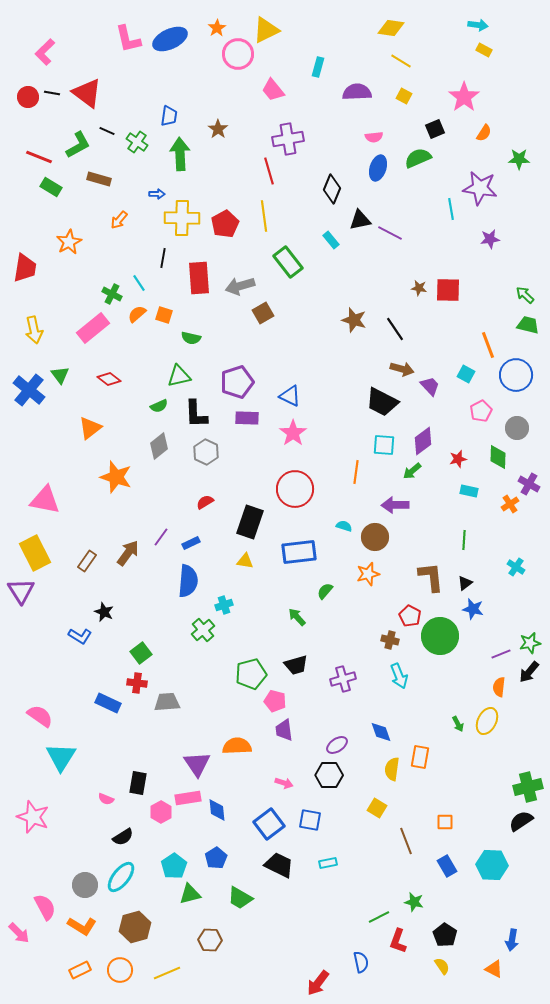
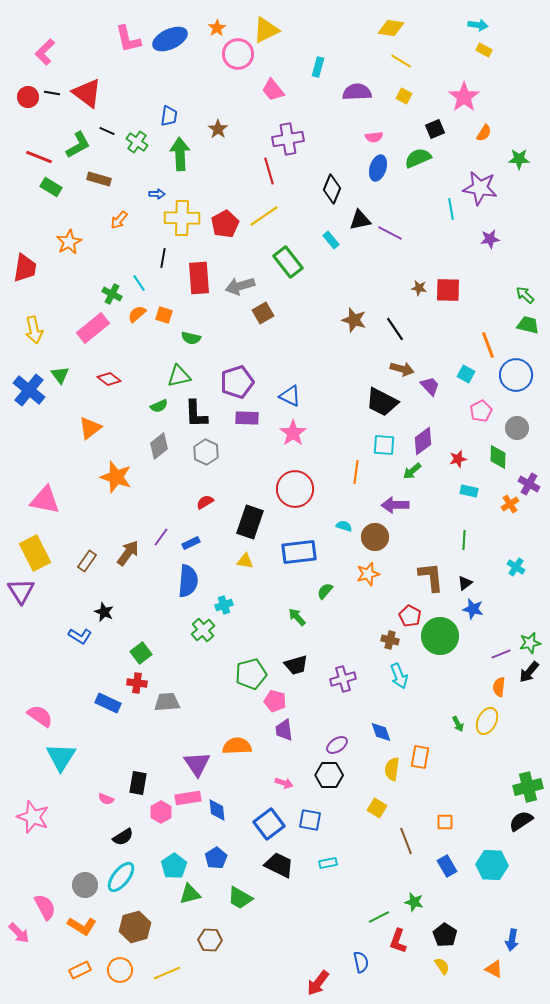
yellow line at (264, 216): rotated 64 degrees clockwise
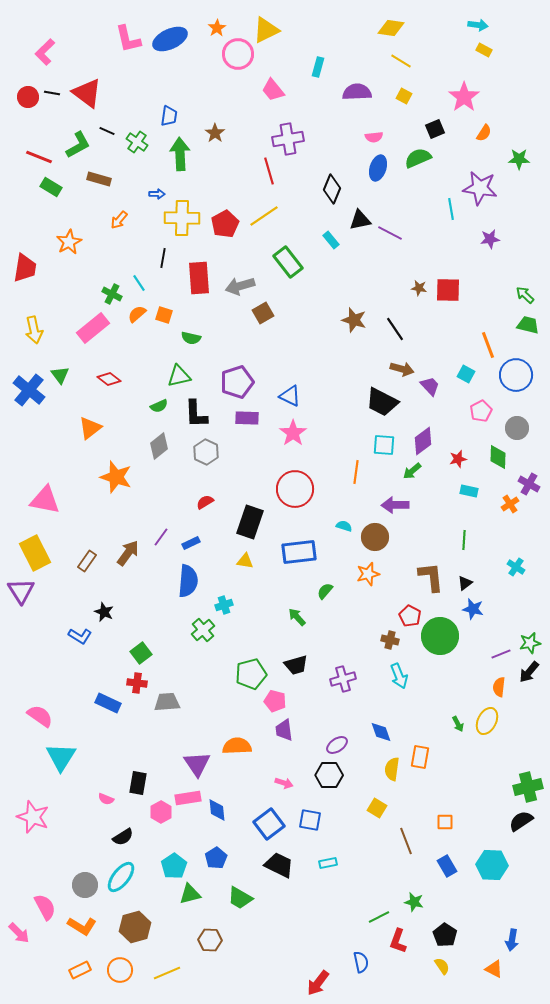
brown star at (218, 129): moved 3 px left, 4 px down
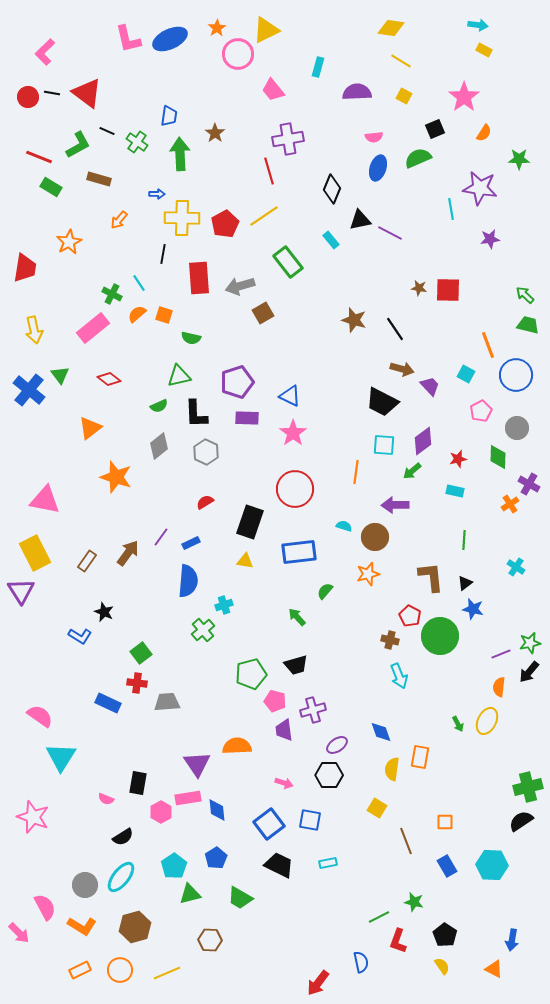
black line at (163, 258): moved 4 px up
cyan rectangle at (469, 491): moved 14 px left
purple cross at (343, 679): moved 30 px left, 31 px down
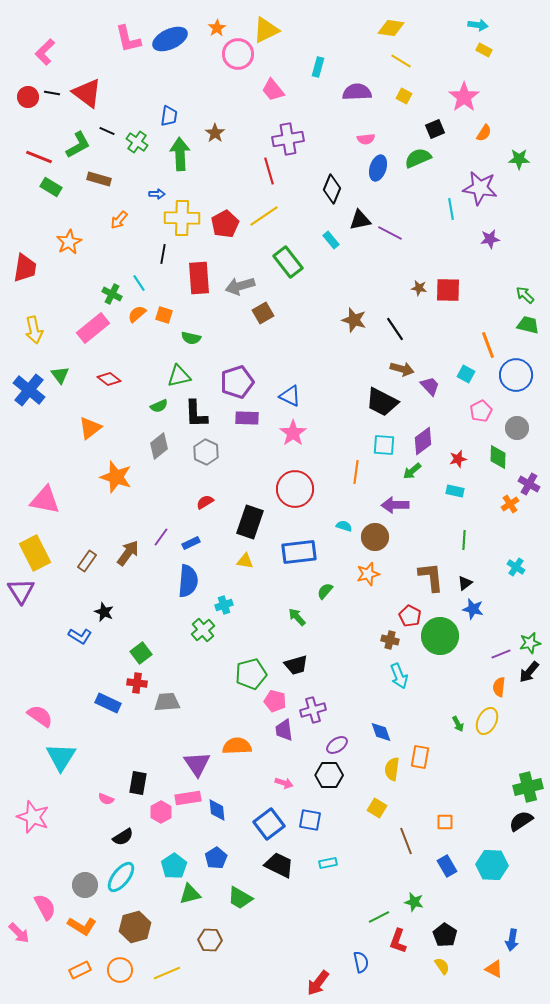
pink semicircle at (374, 137): moved 8 px left, 2 px down
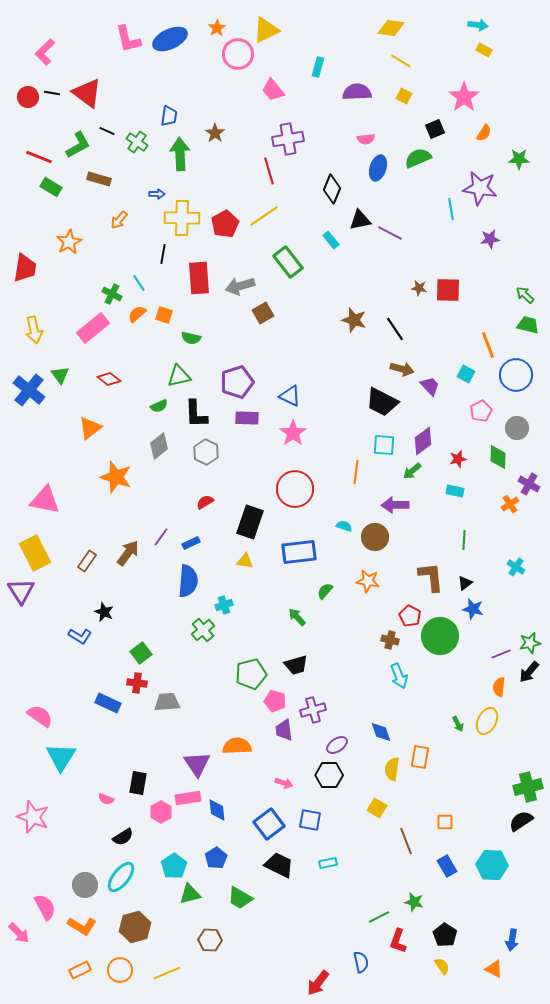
orange star at (368, 574): moved 7 px down; rotated 25 degrees clockwise
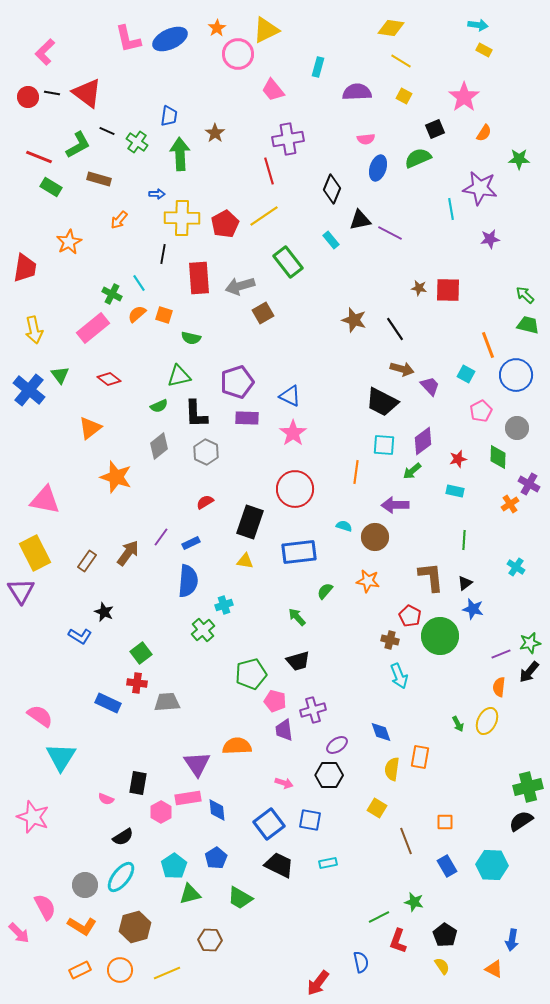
black trapezoid at (296, 665): moved 2 px right, 4 px up
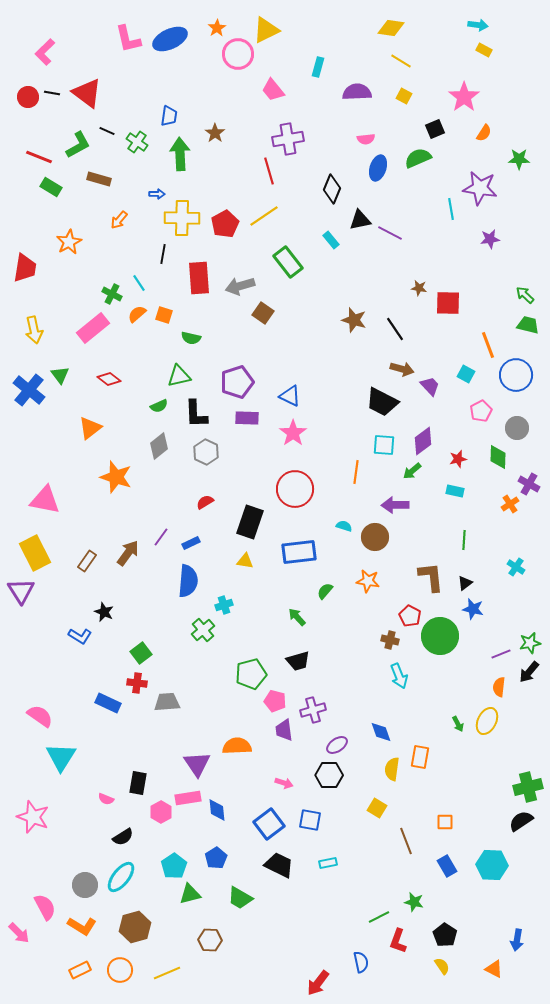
red square at (448, 290): moved 13 px down
brown square at (263, 313): rotated 25 degrees counterclockwise
blue arrow at (512, 940): moved 5 px right
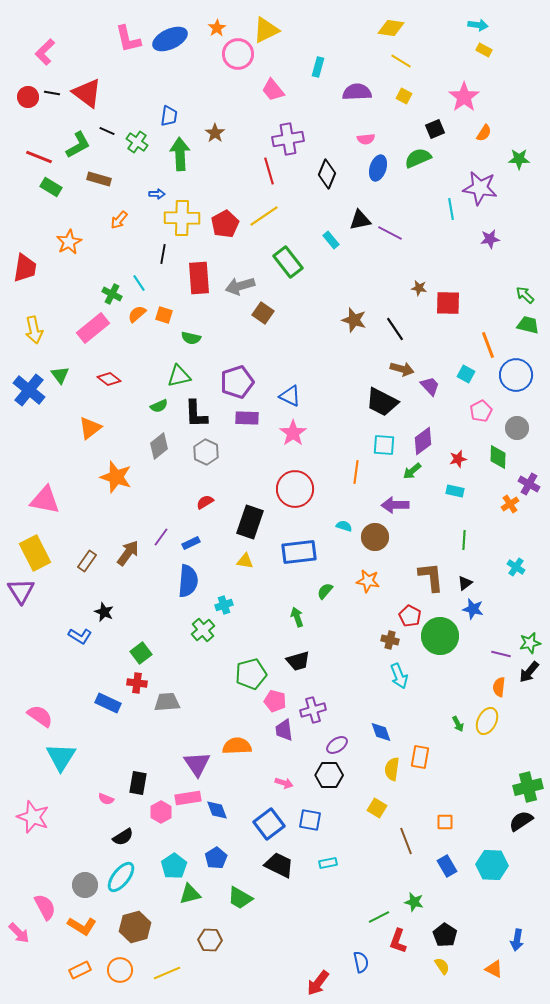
black diamond at (332, 189): moved 5 px left, 15 px up
green arrow at (297, 617): rotated 24 degrees clockwise
purple line at (501, 654): rotated 36 degrees clockwise
blue diamond at (217, 810): rotated 15 degrees counterclockwise
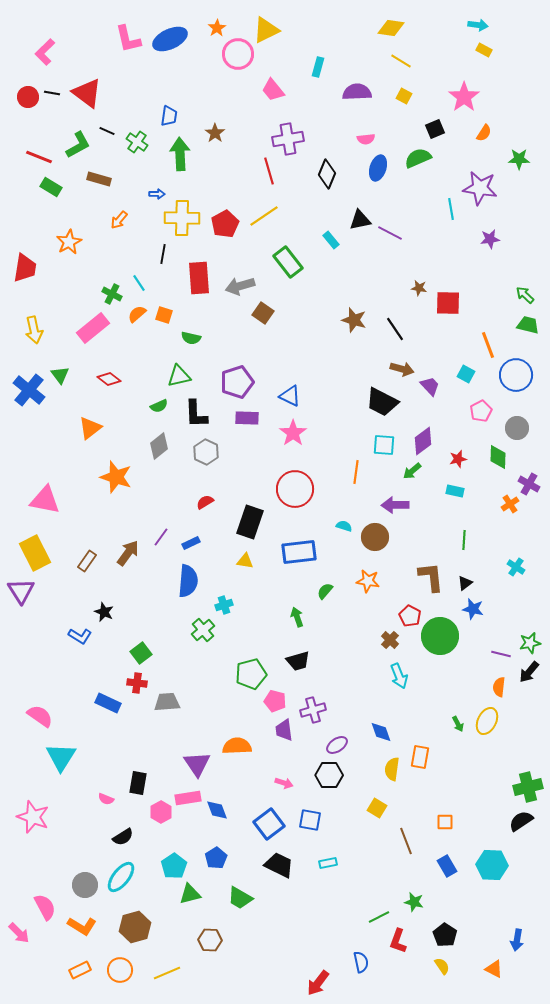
brown cross at (390, 640): rotated 30 degrees clockwise
